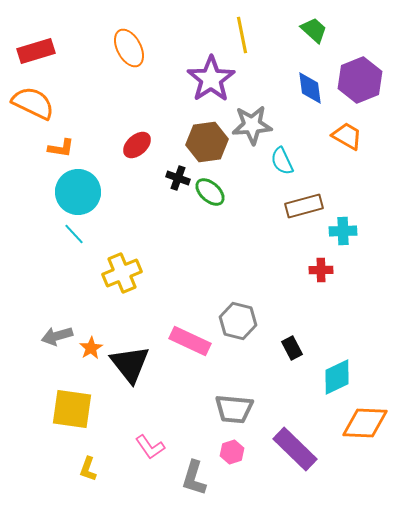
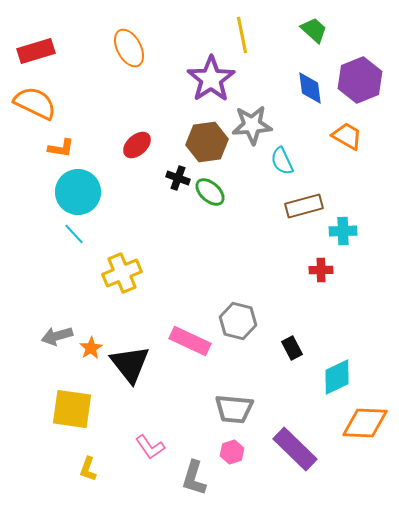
orange semicircle: moved 2 px right
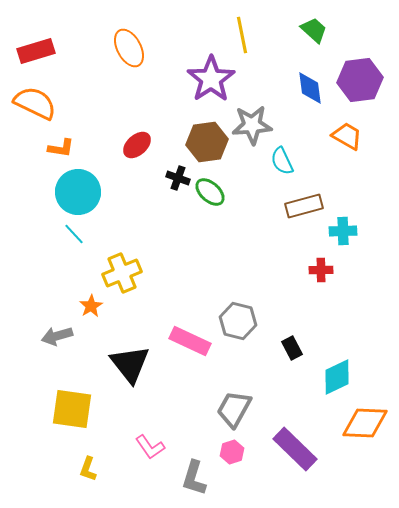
purple hexagon: rotated 15 degrees clockwise
orange star: moved 42 px up
gray trapezoid: rotated 114 degrees clockwise
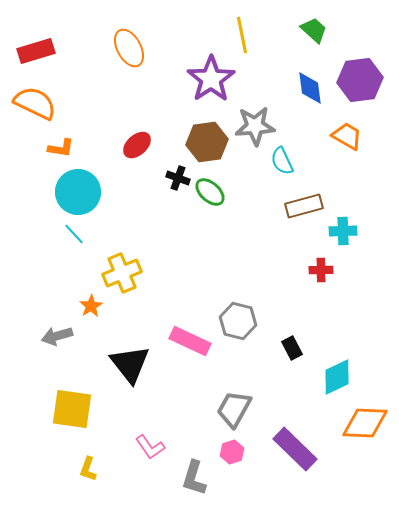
gray star: moved 3 px right, 1 px down
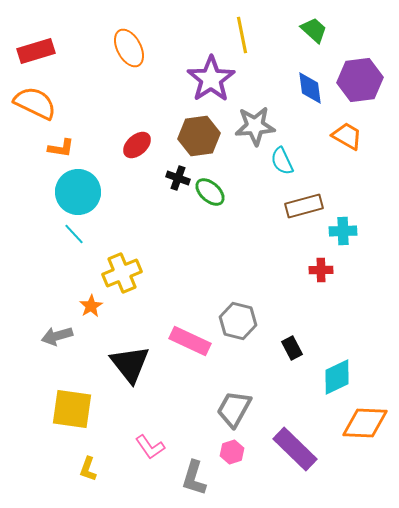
brown hexagon: moved 8 px left, 6 px up
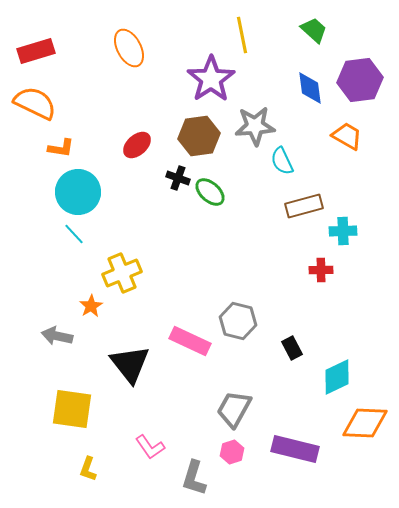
gray arrow: rotated 28 degrees clockwise
purple rectangle: rotated 30 degrees counterclockwise
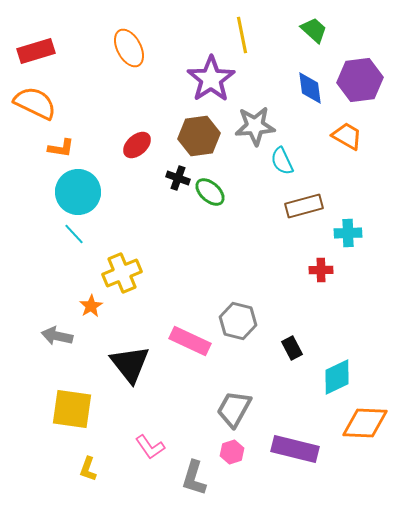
cyan cross: moved 5 px right, 2 px down
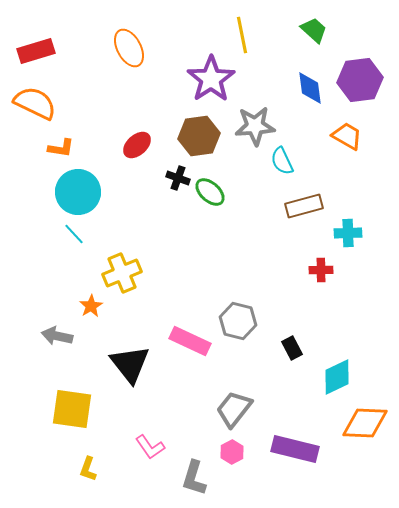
gray trapezoid: rotated 9 degrees clockwise
pink hexagon: rotated 10 degrees counterclockwise
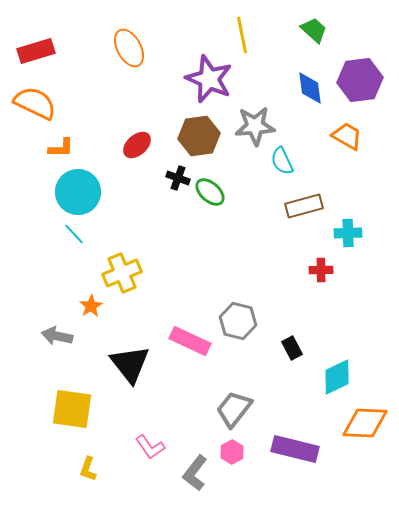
purple star: moved 2 px left; rotated 15 degrees counterclockwise
orange L-shape: rotated 8 degrees counterclockwise
gray L-shape: moved 1 px right, 5 px up; rotated 21 degrees clockwise
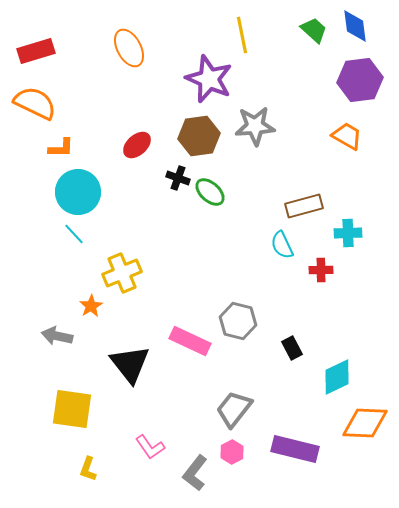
blue diamond: moved 45 px right, 62 px up
cyan semicircle: moved 84 px down
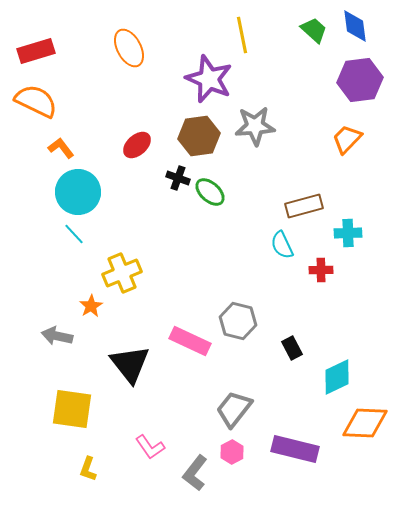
orange semicircle: moved 1 px right, 2 px up
orange trapezoid: moved 3 px down; rotated 76 degrees counterclockwise
orange L-shape: rotated 128 degrees counterclockwise
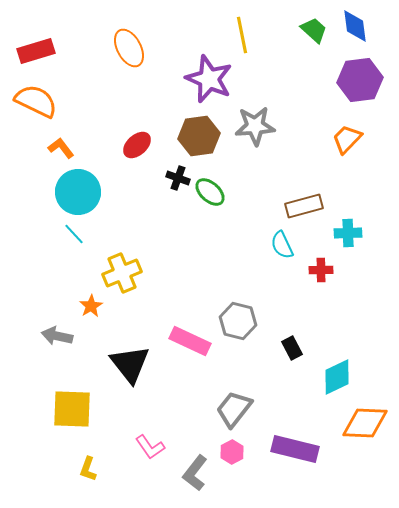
yellow square: rotated 6 degrees counterclockwise
